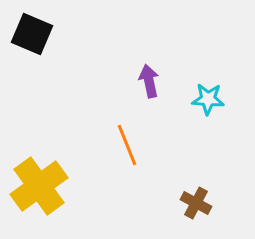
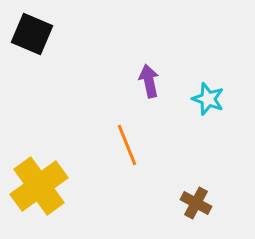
cyan star: rotated 16 degrees clockwise
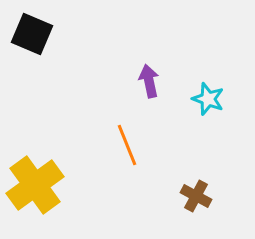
yellow cross: moved 4 px left, 1 px up
brown cross: moved 7 px up
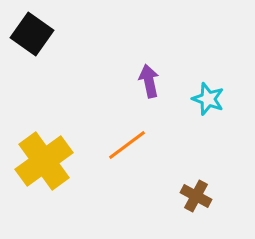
black square: rotated 12 degrees clockwise
orange line: rotated 75 degrees clockwise
yellow cross: moved 9 px right, 24 px up
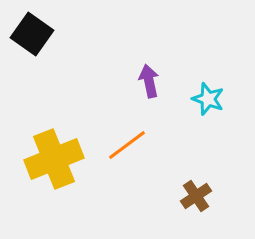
yellow cross: moved 10 px right, 2 px up; rotated 14 degrees clockwise
brown cross: rotated 28 degrees clockwise
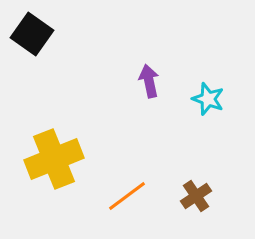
orange line: moved 51 px down
